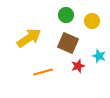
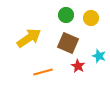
yellow circle: moved 1 px left, 3 px up
red star: rotated 24 degrees counterclockwise
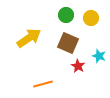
orange line: moved 12 px down
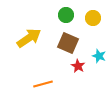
yellow circle: moved 2 px right
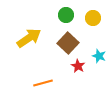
brown square: rotated 20 degrees clockwise
orange line: moved 1 px up
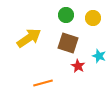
brown square: rotated 25 degrees counterclockwise
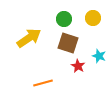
green circle: moved 2 px left, 4 px down
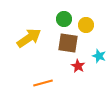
yellow circle: moved 7 px left, 7 px down
brown square: rotated 10 degrees counterclockwise
